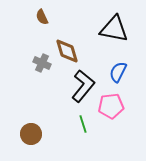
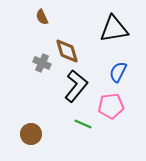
black triangle: rotated 20 degrees counterclockwise
black L-shape: moved 7 px left
green line: rotated 48 degrees counterclockwise
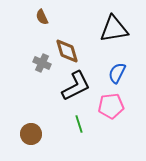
blue semicircle: moved 1 px left, 1 px down
black L-shape: rotated 24 degrees clockwise
green line: moved 4 px left; rotated 48 degrees clockwise
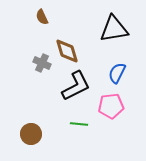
green line: rotated 66 degrees counterclockwise
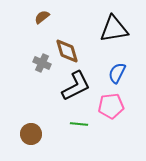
brown semicircle: rotated 77 degrees clockwise
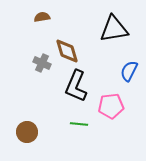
brown semicircle: rotated 28 degrees clockwise
blue semicircle: moved 12 px right, 2 px up
black L-shape: rotated 140 degrees clockwise
brown circle: moved 4 px left, 2 px up
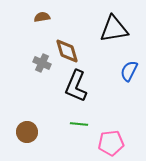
pink pentagon: moved 37 px down
